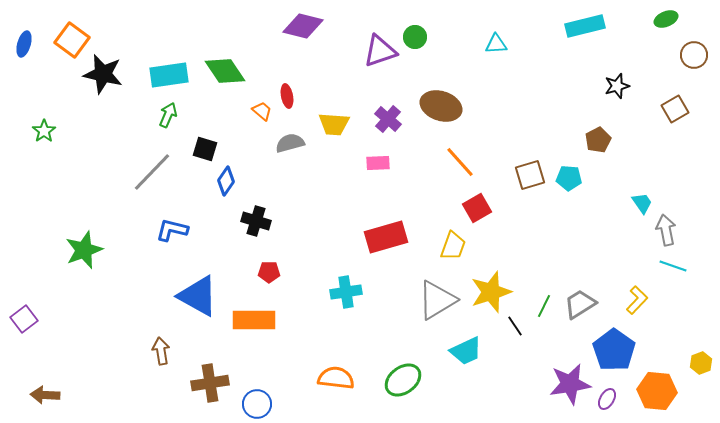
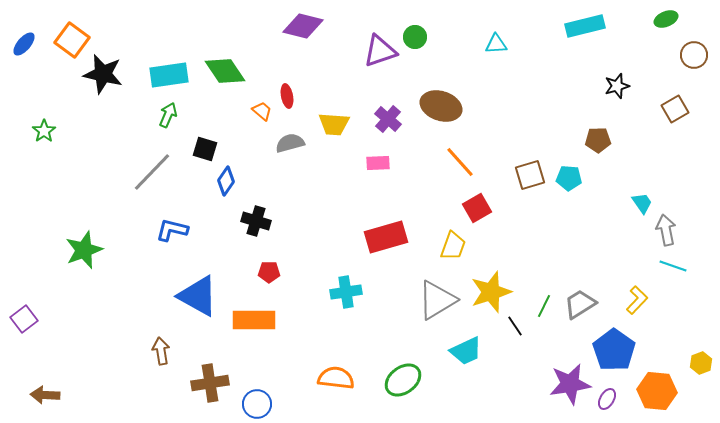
blue ellipse at (24, 44): rotated 25 degrees clockwise
brown pentagon at (598, 140): rotated 25 degrees clockwise
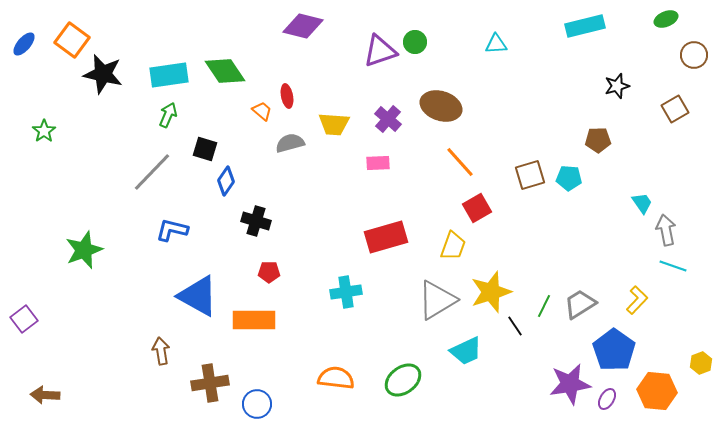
green circle at (415, 37): moved 5 px down
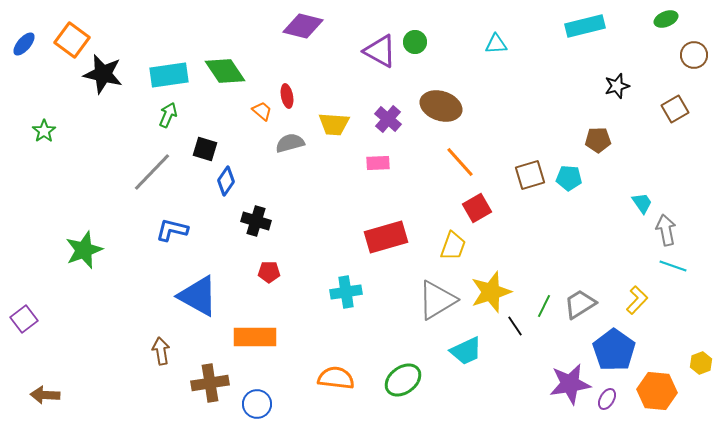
purple triangle at (380, 51): rotated 48 degrees clockwise
orange rectangle at (254, 320): moved 1 px right, 17 px down
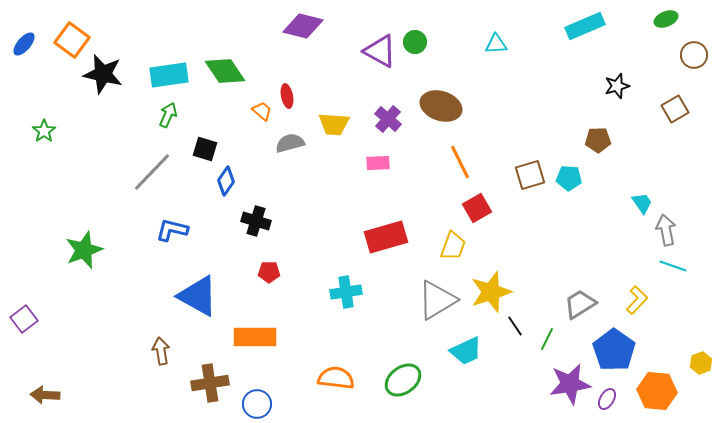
cyan rectangle at (585, 26): rotated 9 degrees counterclockwise
orange line at (460, 162): rotated 16 degrees clockwise
green line at (544, 306): moved 3 px right, 33 px down
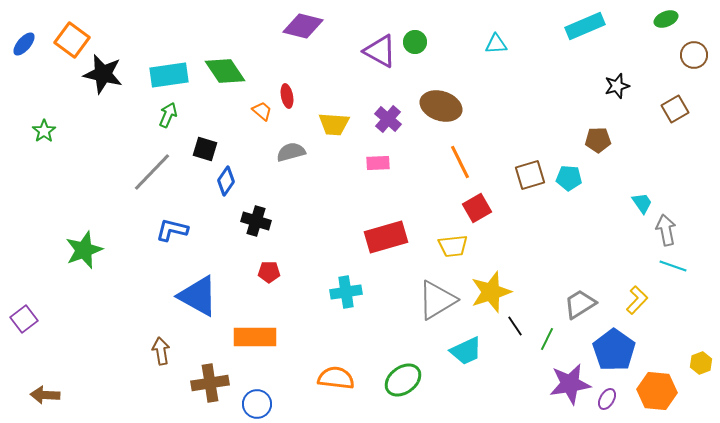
gray semicircle at (290, 143): moved 1 px right, 9 px down
yellow trapezoid at (453, 246): rotated 64 degrees clockwise
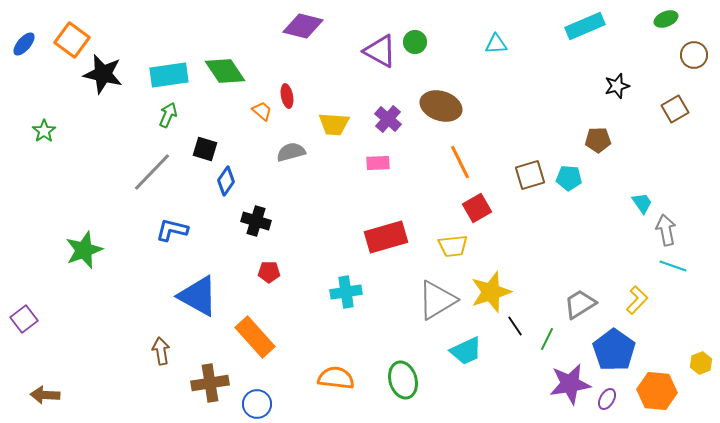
orange rectangle at (255, 337): rotated 48 degrees clockwise
green ellipse at (403, 380): rotated 69 degrees counterclockwise
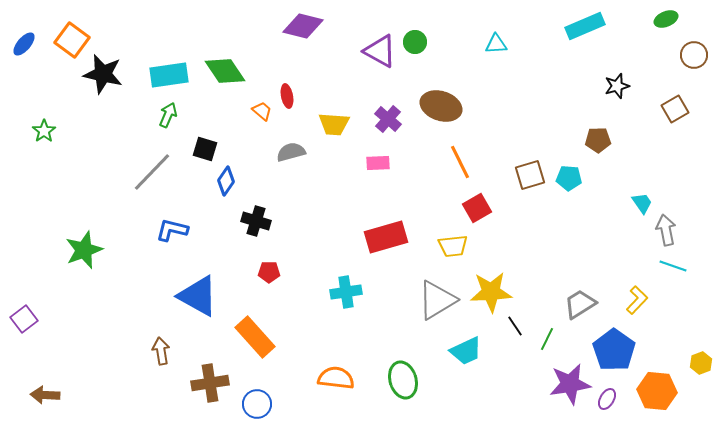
yellow star at (491, 292): rotated 15 degrees clockwise
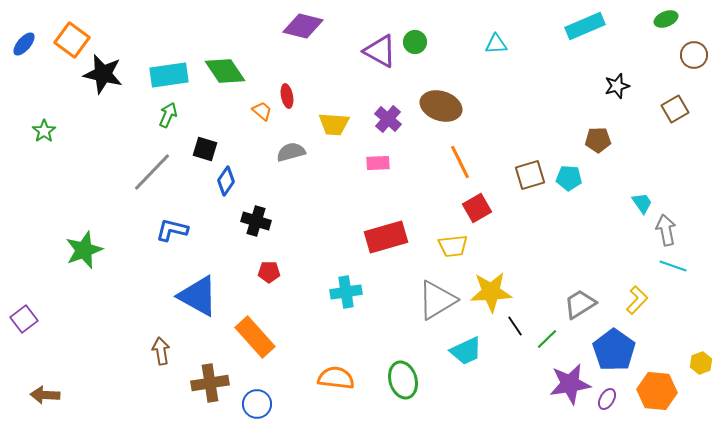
green line at (547, 339): rotated 20 degrees clockwise
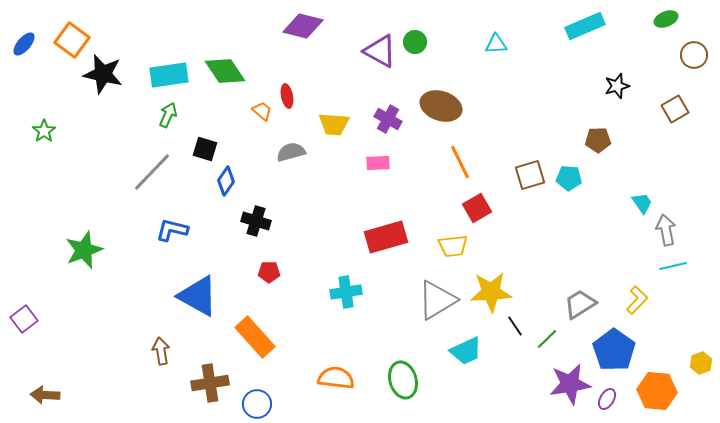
purple cross at (388, 119): rotated 12 degrees counterclockwise
cyan line at (673, 266): rotated 32 degrees counterclockwise
